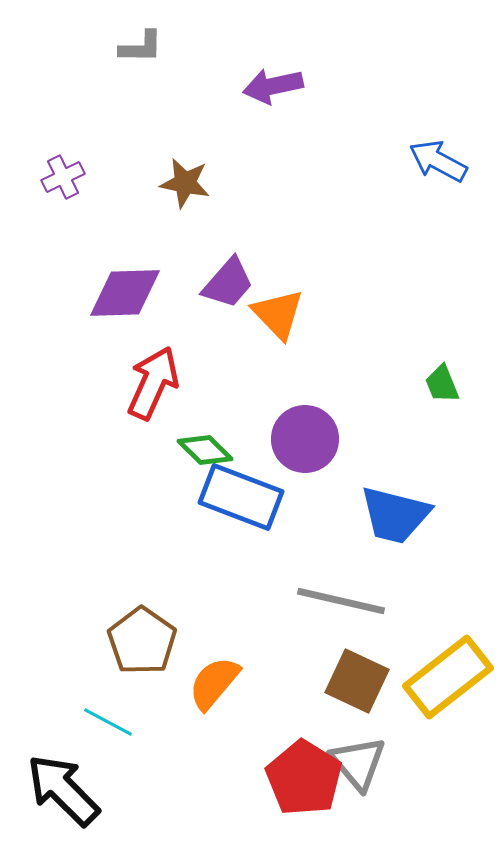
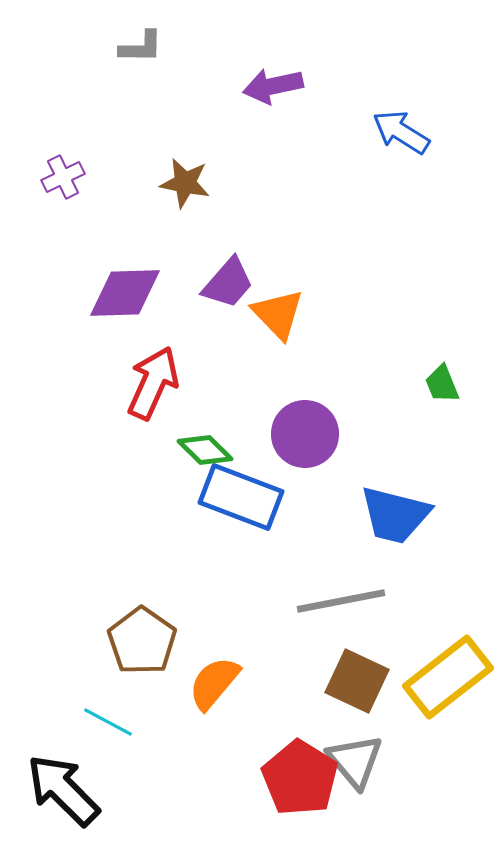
blue arrow: moved 37 px left, 29 px up; rotated 4 degrees clockwise
purple circle: moved 5 px up
gray line: rotated 24 degrees counterclockwise
gray triangle: moved 3 px left, 2 px up
red pentagon: moved 4 px left
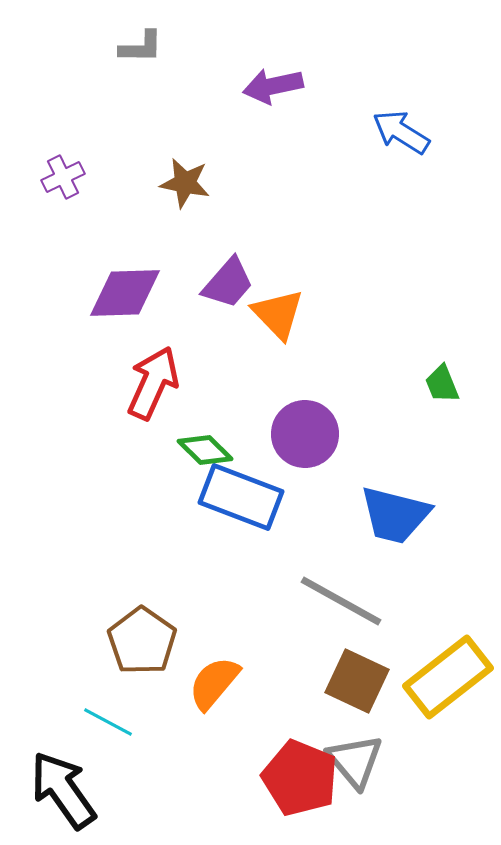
gray line: rotated 40 degrees clockwise
red pentagon: rotated 10 degrees counterclockwise
black arrow: rotated 10 degrees clockwise
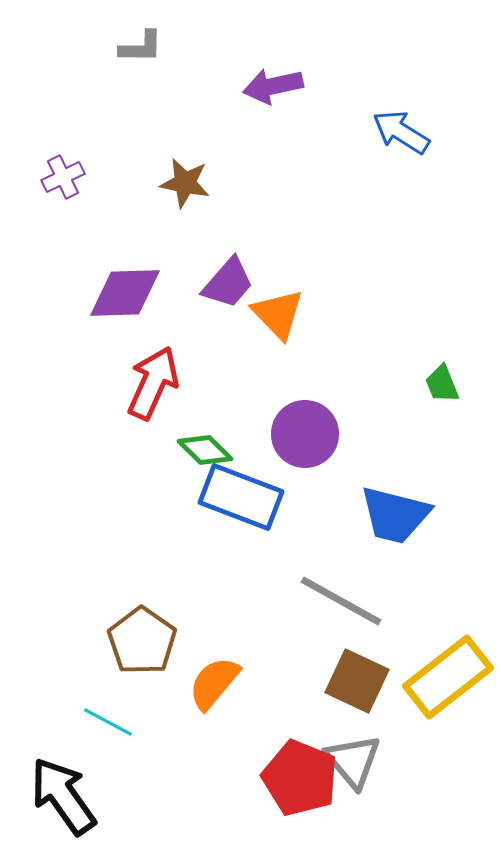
gray triangle: moved 2 px left
black arrow: moved 6 px down
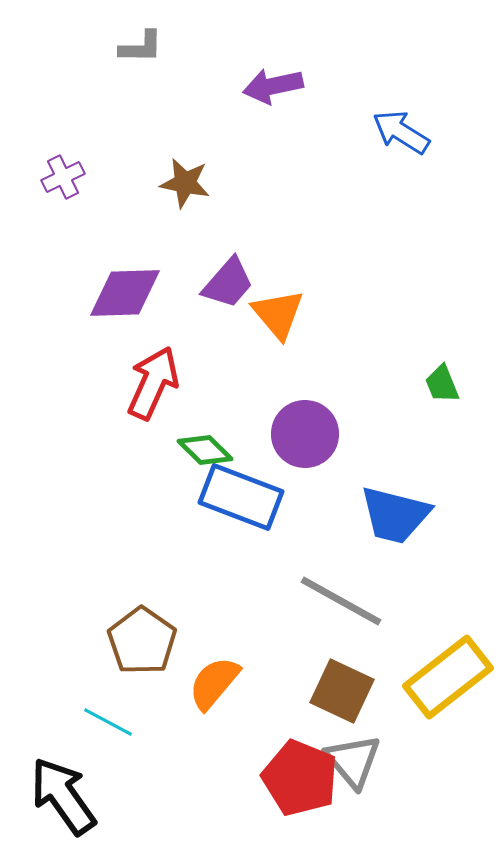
orange triangle: rotated 4 degrees clockwise
brown square: moved 15 px left, 10 px down
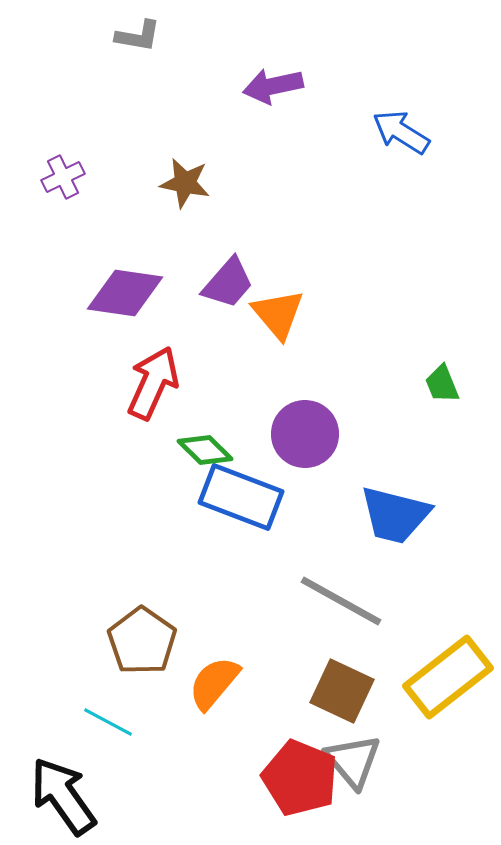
gray L-shape: moved 3 px left, 11 px up; rotated 9 degrees clockwise
purple diamond: rotated 10 degrees clockwise
